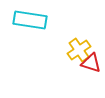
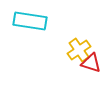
cyan rectangle: moved 1 px down
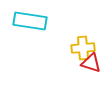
yellow cross: moved 4 px right, 2 px up; rotated 30 degrees clockwise
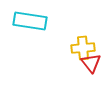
red triangle: rotated 35 degrees clockwise
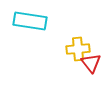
yellow cross: moved 5 px left, 1 px down
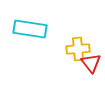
cyan rectangle: moved 8 px down
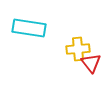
cyan rectangle: moved 1 px left, 1 px up
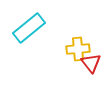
cyan rectangle: rotated 48 degrees counterclockwise
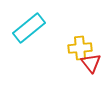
yellow cross: moved 2 px right, 1 px up
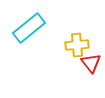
yellow cross: moved 3 px left, 3 px up
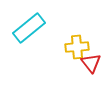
yellow cross: moved 2 px down
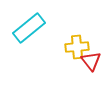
red triangle: moved 2 px up
